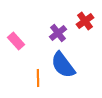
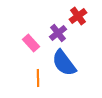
red cross: moved 7 px left, 5 px up
pink rectangle: moved 15 px right, 2 px down
blue semicircle: moved 1 px right, 2 px up
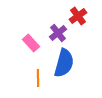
blue semicircle: rotated 128 degrees counterclockwise
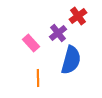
blue semicircle: moved 7 px right, 3 px up
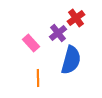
red cross: moved 2 px left, 2 px down
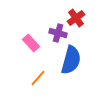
purple cross: rotated 36 degrees counterclockwise
orange line: rotated 42 degrees clockwise
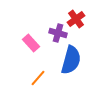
red cross: moved 1 px down
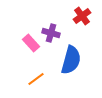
red cross: moved 6 px right, 3 px up
purple cross: moved 7 px left
orange line: moved 2 px left, 1 px down; rotated 12 degrees clockwise
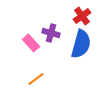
blue semicircle: moved 10 px right, 16 px up
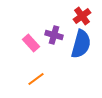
purple cross: moved 3 px right, 2 px down
